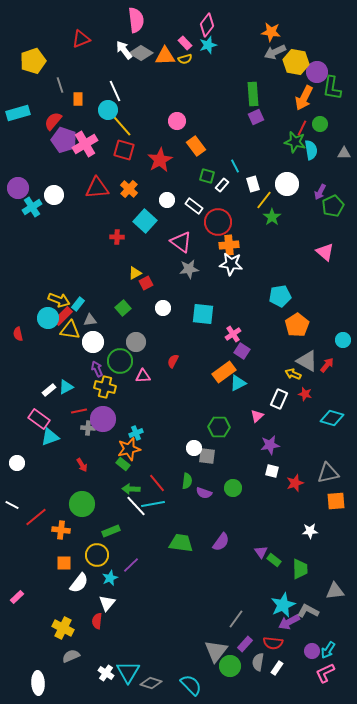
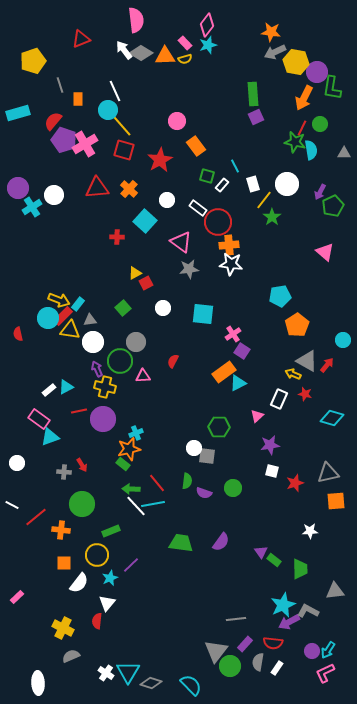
white rectangle at (194, 206): moved 4 px right, 2 px down
gray cross at (88, 428): moved 24 px left, 44 px down
gray line at (236, 619): rotated 48 degrees clockwise
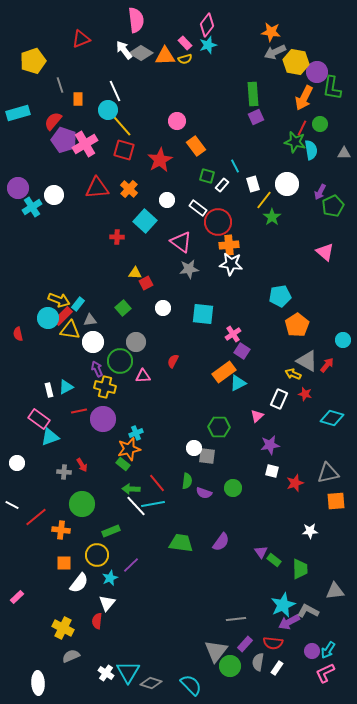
yellow triangle at (135, 273): rotated 32 degrees clockwise
white rectangle at (49, 390): rotated 64 degrees counterclockwise
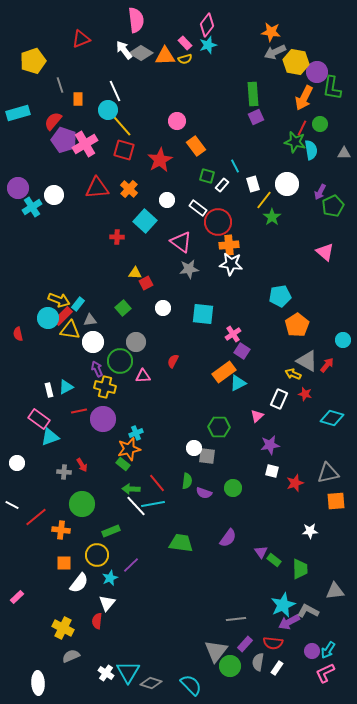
purple semicircle at (221, 542): moved 7 px right, 4 px up
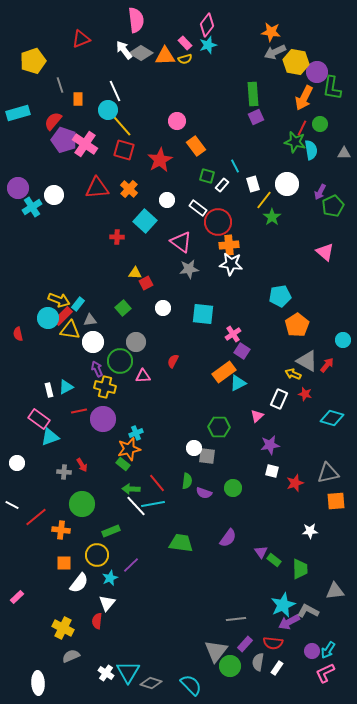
pink cross at (85, 144): rotated 25 degrees counterclockwise
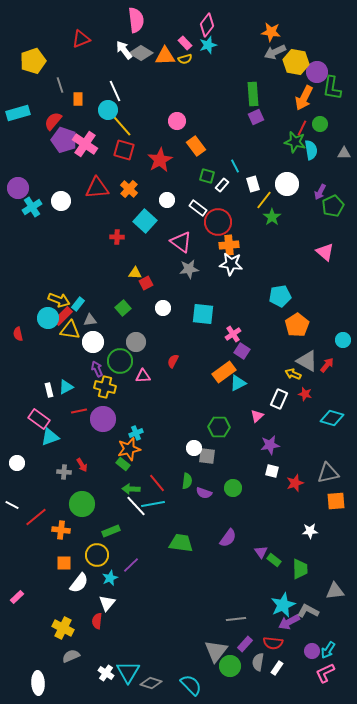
white circle at (54, 195): moved 7 px right, 6 px down
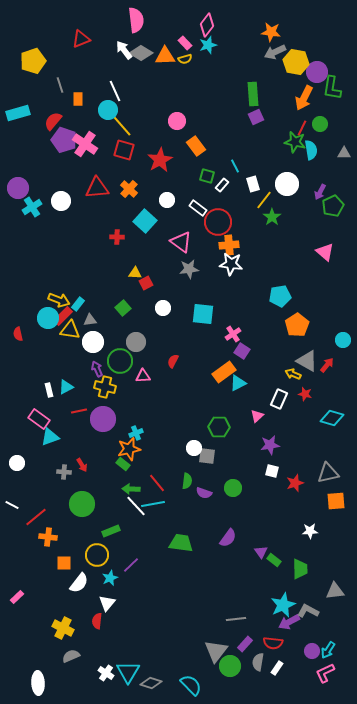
orange cross at (61, 530): moved 13 px left, 7 px down
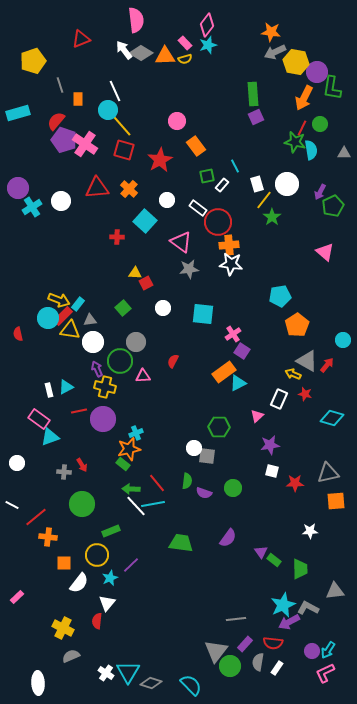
red semicircle at (53, 121): moved 3 px right
green square at (207, 176): rotated 28 degrees counterclockwise
white rectangle at (253, 184): moved 4 px right
red star at (295, 483): rotated 18 degrees clockwise
gray L-shape at (308, 611): moved 3 px up
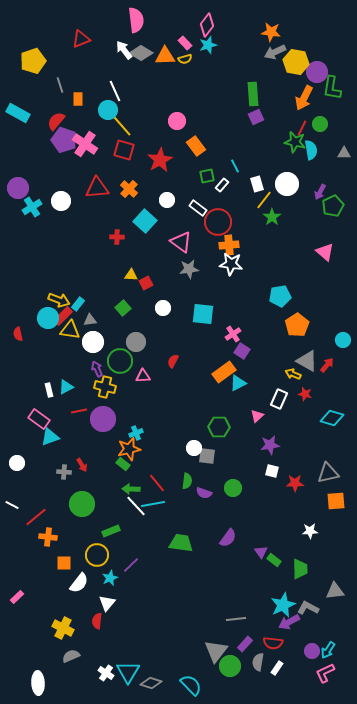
cyan rectangle at (18, 113): rotated 45 degrees clockwise
yellow triangle at (135, 273): moved 4 px left, 2 px down
